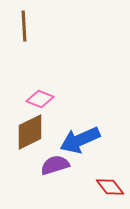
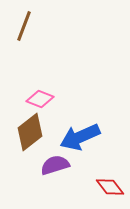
brown line: rotated 24 degrees clockwise
brown diamond: rotated 12 degrees counterclockwise
blue arrow: moved 3 px up
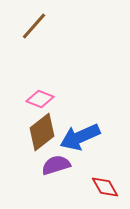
brown line: moved 10 px right; rotated 20 degrees clockwise
brown diamond: moved 12 px right
purple semicircle: moved 1 px right
red diamond: moved 5 px left; rotated 8 degrees clockwise
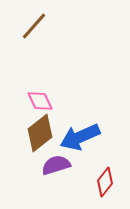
pink diamond: moved 2 px down; rotated 44 degrees clockwise
brown diamond: moved 2 px left, 1 px down
red diamond: moved 5 px up; rotated 68 degrees clockwise
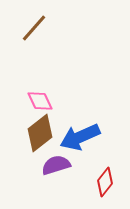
brown line: moved 2 px down
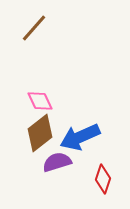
purple semicircle: moved 1 px right, 3 px up
red diamond: moved 2 px left, 3 px up; rotated 20 degrees counterclockwise
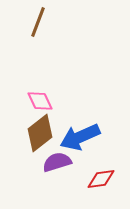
brown line: moved 4 px right, 6 px up; rotated 20 degrees counterclockwise
red diamond: moved 2 px left; rotated 64 degrees clockwise
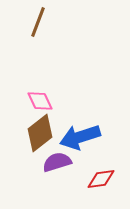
blue arrow: rotated 6 degrees clockwise
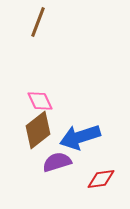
brown diamond: moved 2 px left, 3 px up
